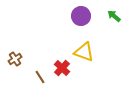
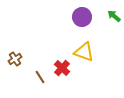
purple circle: moved 1 px right, 1 px down
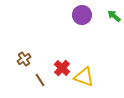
purple circle: moved 2 px up
yellow triangle: moved 25 px down
brown cross: moved 9 px right
brown line: moved 3 px down
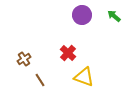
red cross: moved 6 px right, 15 px up
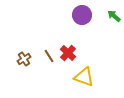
brown line: moved 9 px right, 24 px up
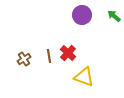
brown line: rotated 24 degrees clockwise
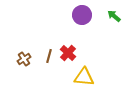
brown line: rotated 24 degrees clockwise
yellow triangle: rotated 15 degrees counterclockwise
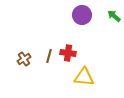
red cross: rotated 35 degrees counterclockwise
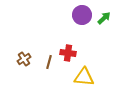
green arrow: moved 10 px left, 2 px down; rotated 96 degrees clockwise
brown line: moved 6 px down
